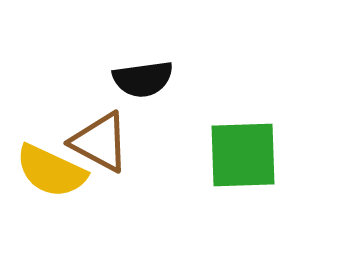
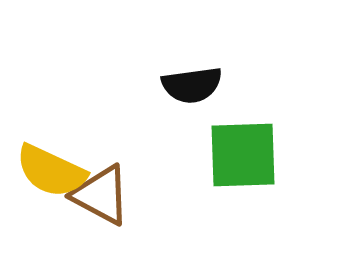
black semicircle: moved 49 px right, 6 px down
brown triangle: moved 1 px right, 53 px down
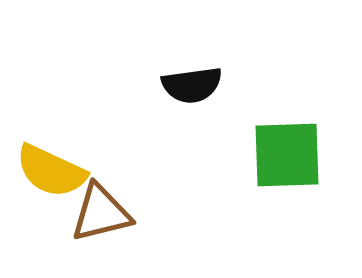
green square: moved 44 px right
brown triangle: moved 18 px down; rotated 42 degrees counterclockwise
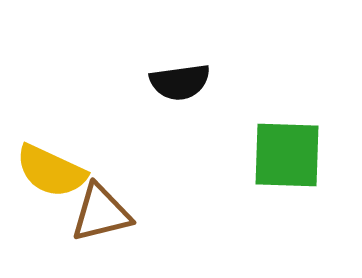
black semicircle: moved 12 px left, 3 px up
green square: rotated 4 degrees clockwise
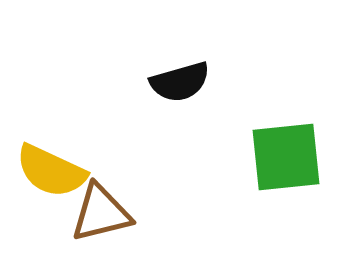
black semicircle: rotated 8 degrees counterclockwise
green square: moved 1 px left, 2 px down; rotated 8 degrees counterclockwise
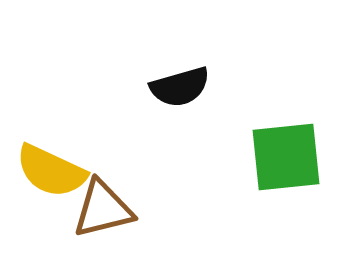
black semicircle: moved 5 px down
brown triangle: moved 2 px right, 4 px up
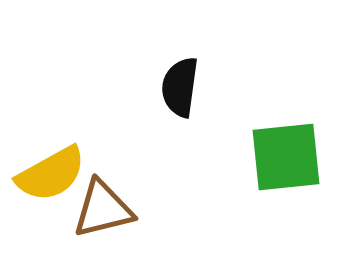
black semicircle: rotated 114 degrees clockwise
yellow semicircle: moved 3 px down; rotated 54 degrees counterclockwise
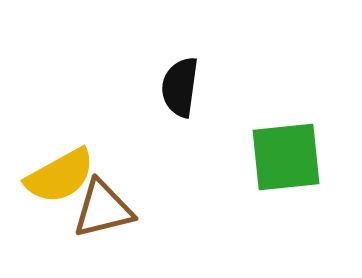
yellow semicircle: moved 9 px right, 2 px down
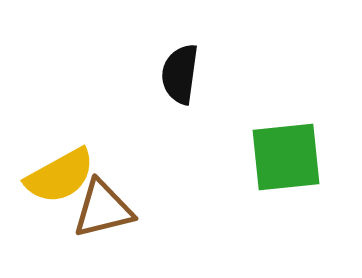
black semicircle: moved 13 px up
